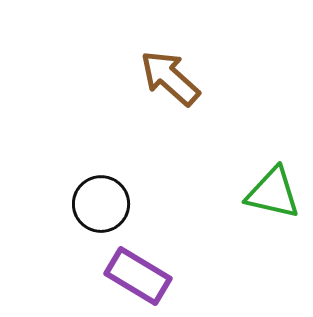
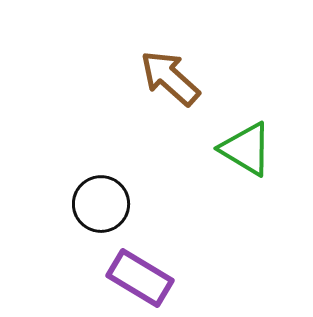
green triangle: moved 27 px left, 44 px up; rotated 18 degrees clockwise
purple rectangle: moved 2 px right, 2 px down
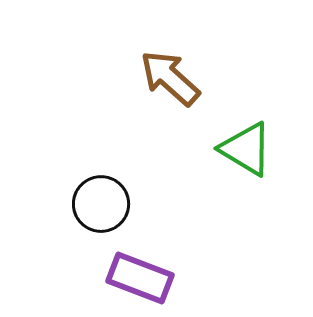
purple rectangle: rotated 10 degrees counterclockwise
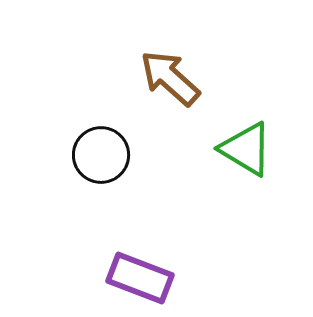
black circle: moved 49 px up
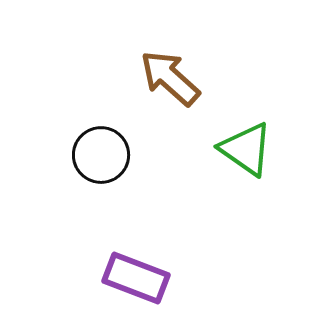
green triangle: rotated 4 degrees clockwise
purple rectangle: moved 4 px left
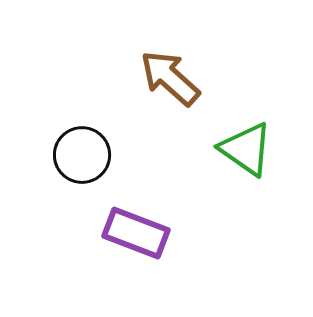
black circle: moved 19 px left
purple rectangle: moved 45 px up
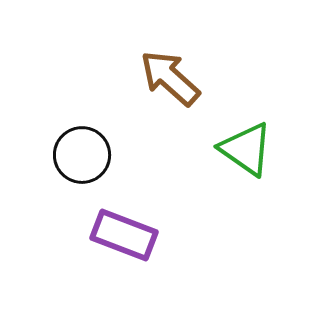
purple rectangle: moved 12 px left, 2 px down
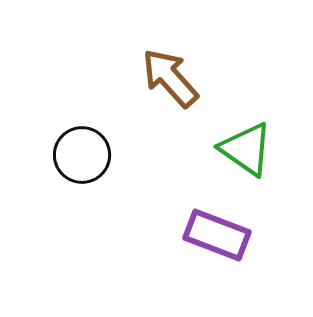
brown arrow: rotated 6 degrees clockwise
purple rectangle: moved 93 px right
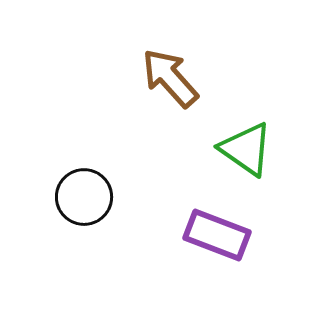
black circle: moved 2 px right, 42 px down
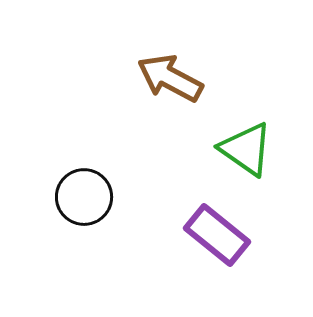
brown arrow: rotated 20 degrees counterclockwise
purple rectangle: rotated 18 degrees clockwise
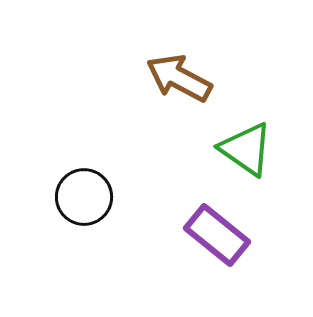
brown arrow: moved 9 px right
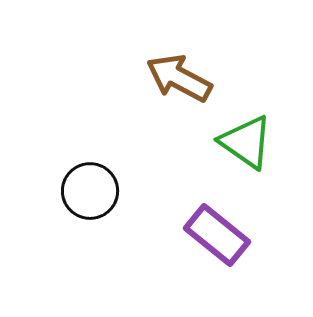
green triangle: moved 7 px up
black circle: moved 6 px right, 6 px up
